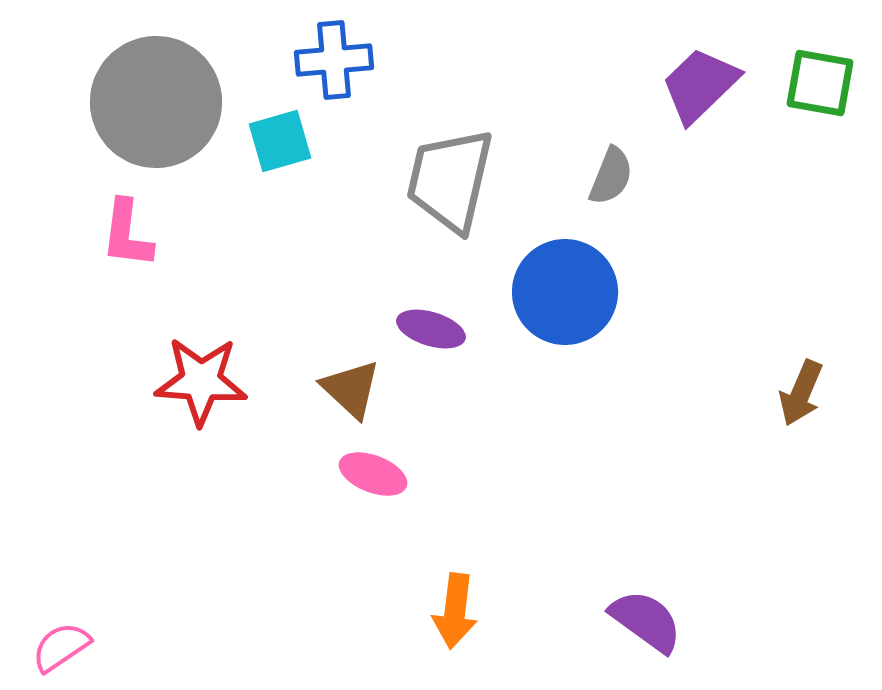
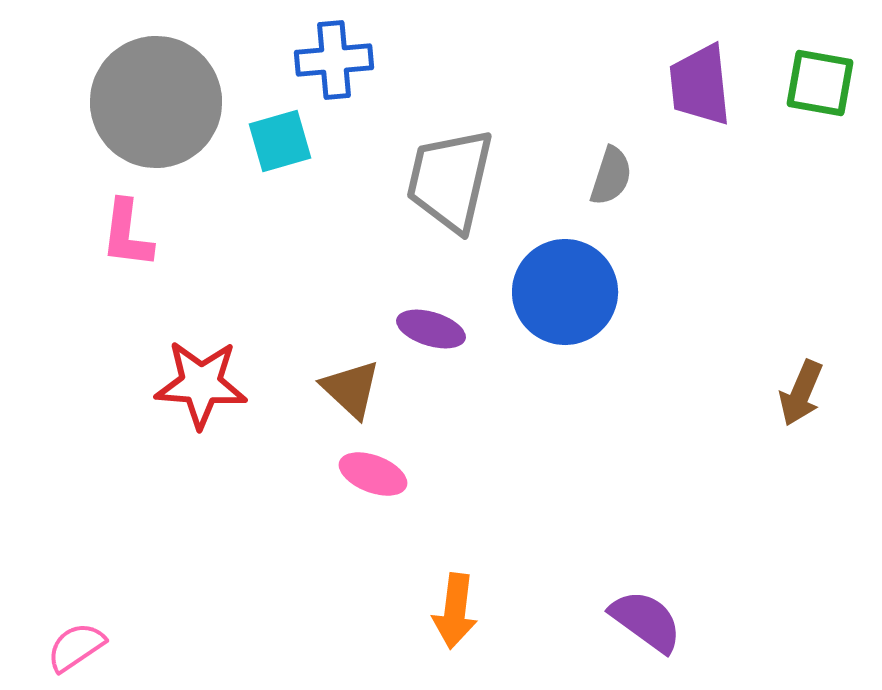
purple trapezoid: rotated 52 degrees counterclockwise
gray semicircle: rotated 4 degrees counterclockwise
red star: moved 3 px down
pink semicircle: moved 15 px right
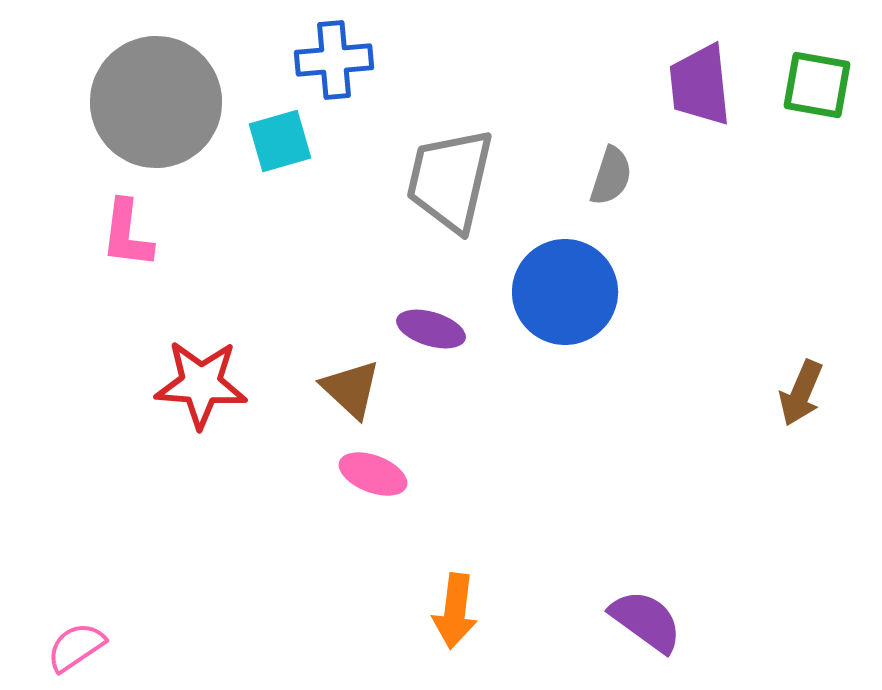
green square: moved 3 px left, 2 px down
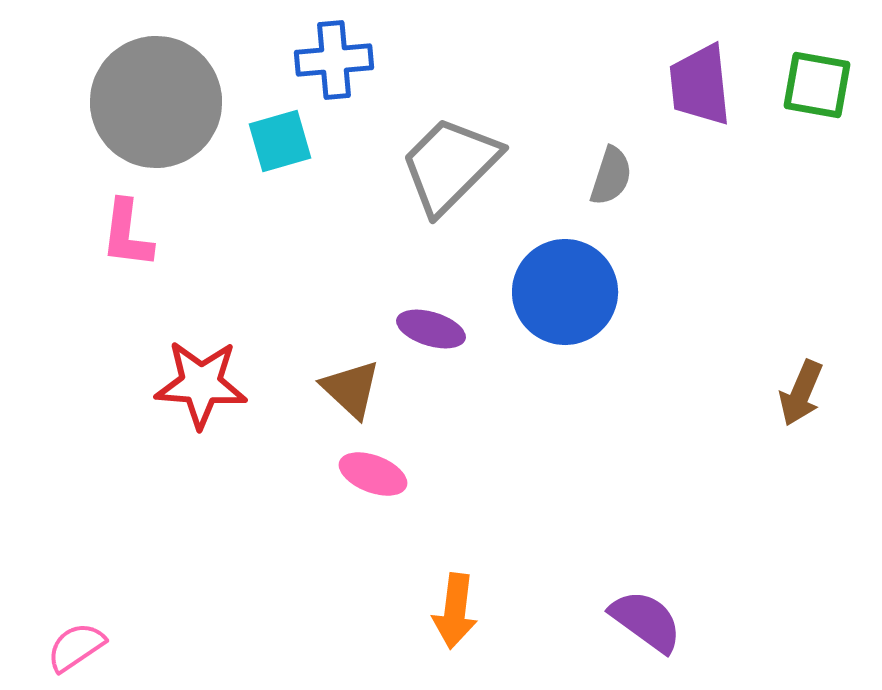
gray trapezoid: moved 15 px up; rotated 32 degrees clockwise
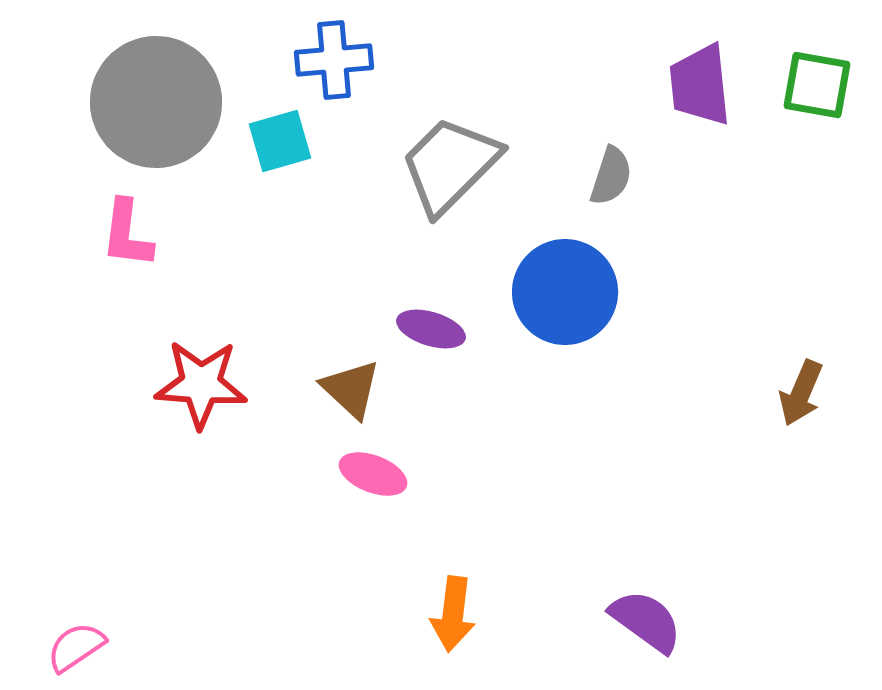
orange arrow: moved 2 px left, 3 px down
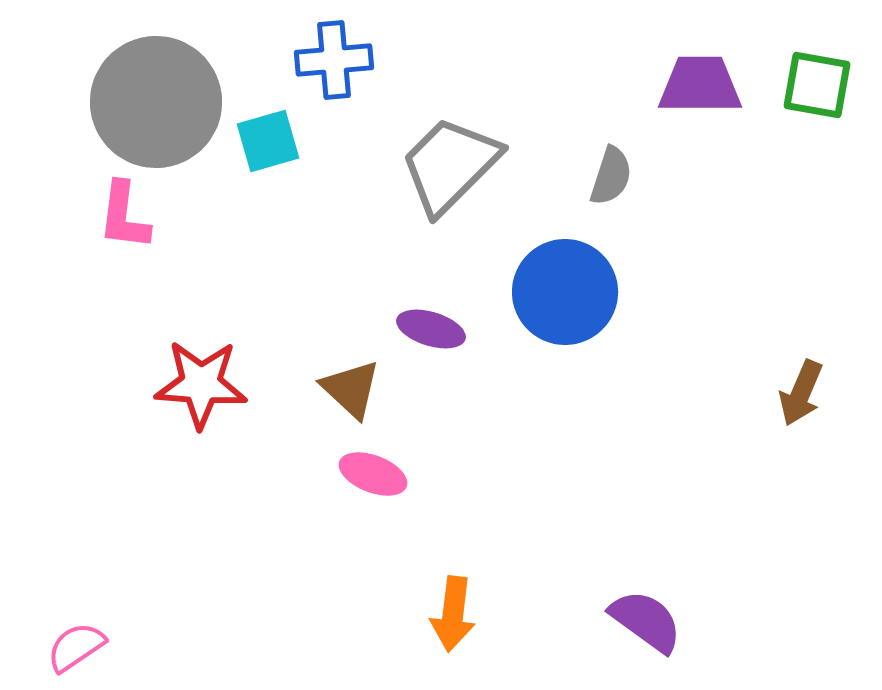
purple trapezoid: rotated 96 degrees clockwise
cyan square: moved 12 px left
pink L-shape: moved 3 px left, 18 px up
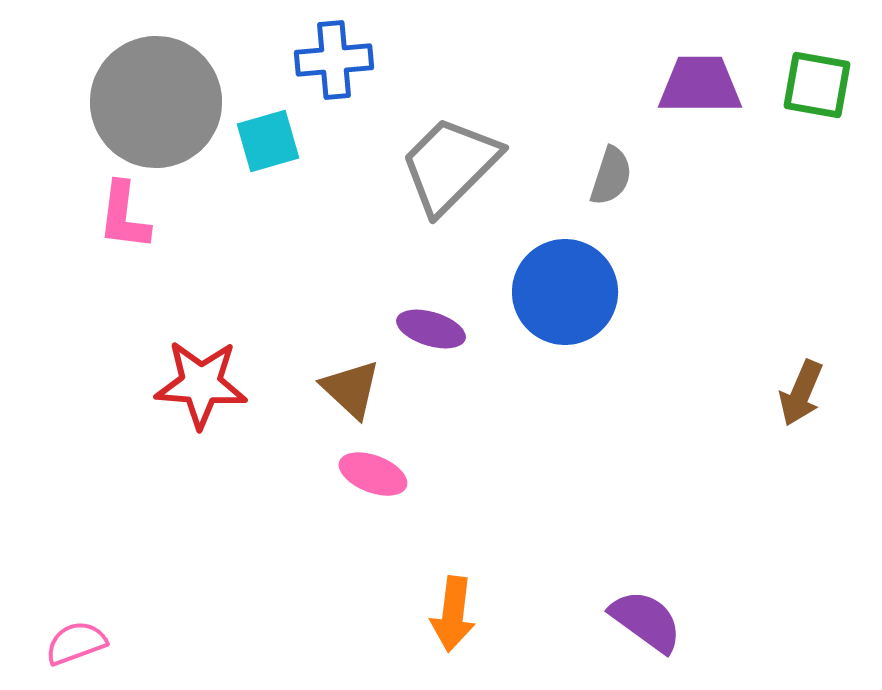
pink semicircle: moved 4 px up; rotated 14 degrees clockwise
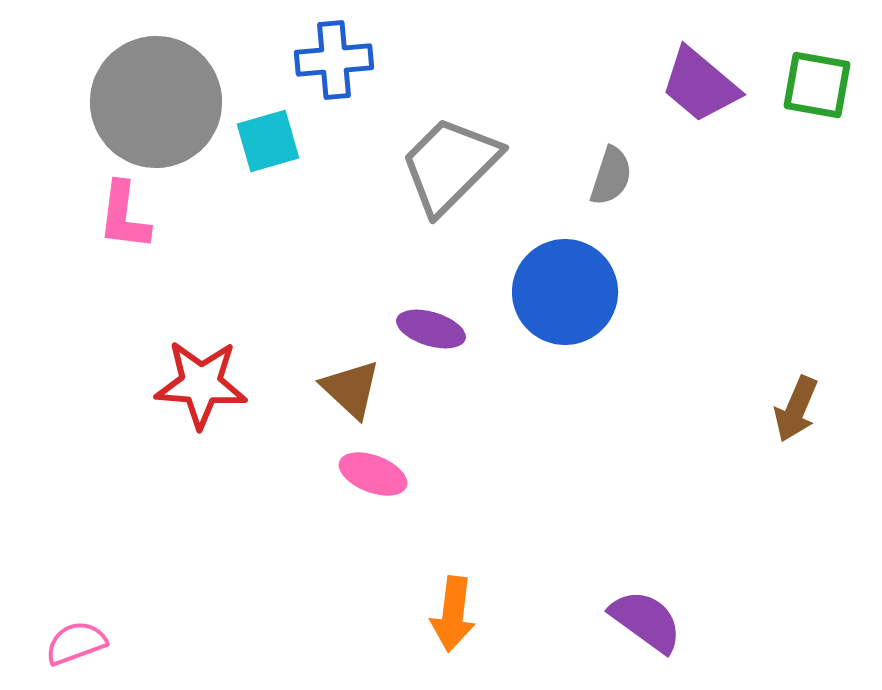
purple trapezoid: rotated 140 degrees counterclockwise
brown arrow: moved 5 px left, 16 px down
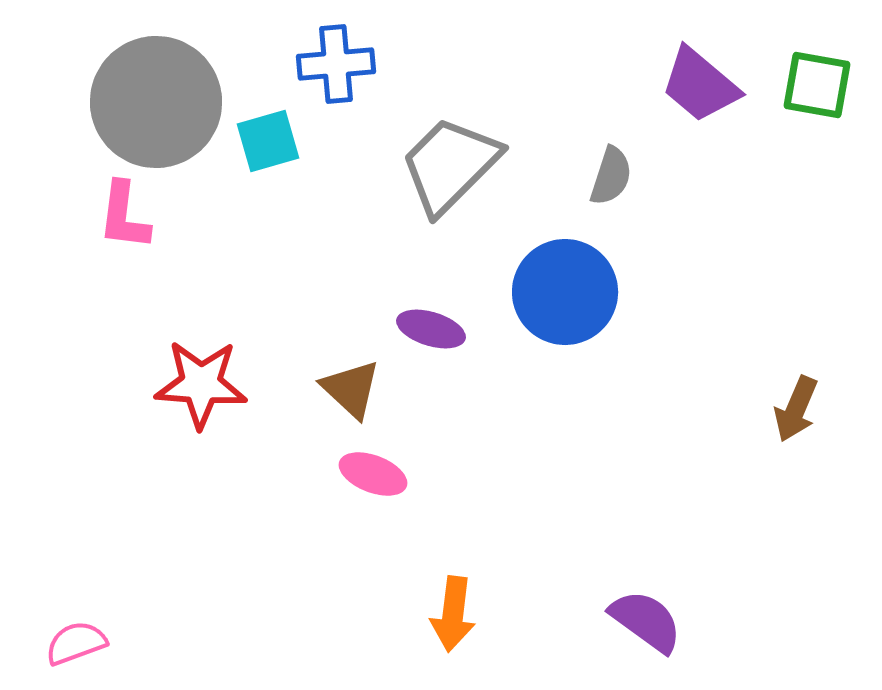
blue cross: moved 2 px right, 4 px down
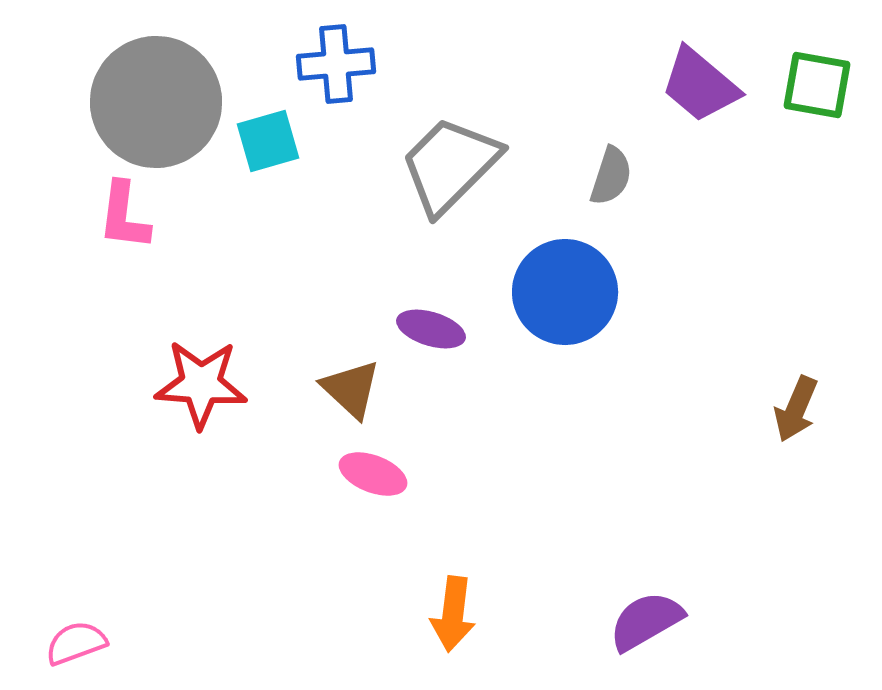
purple semicircle: rotated 66 degrees counterclockwise
